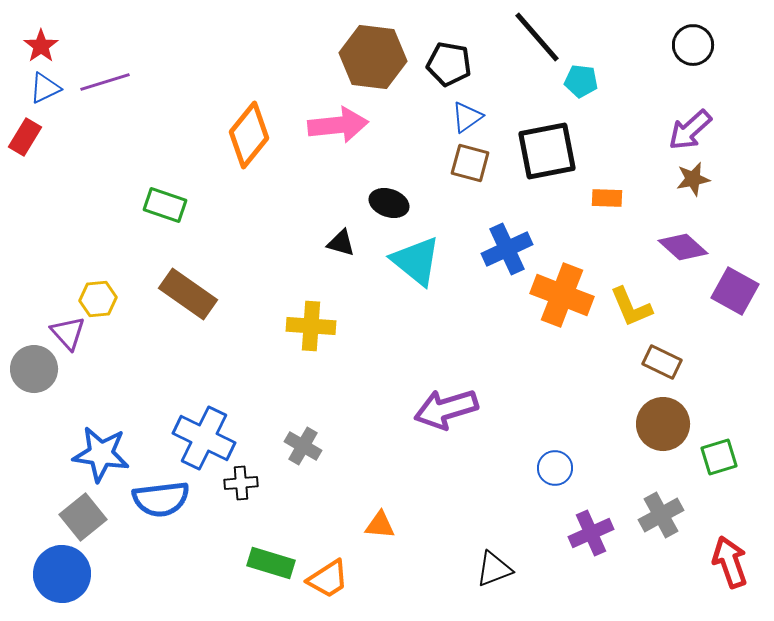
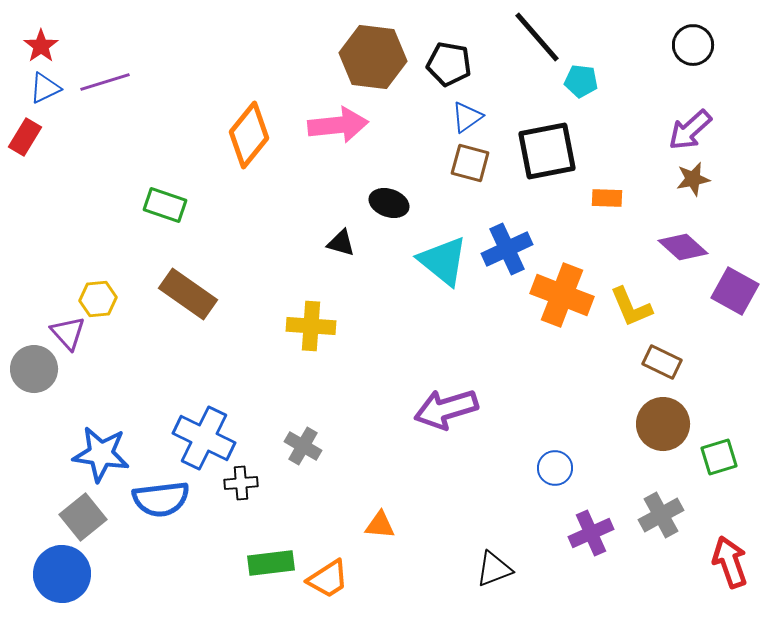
cyan triangle at (416, 261): moved 27 px right
green rectangle at (271, 563): rotated 24 degrees counterclockwise
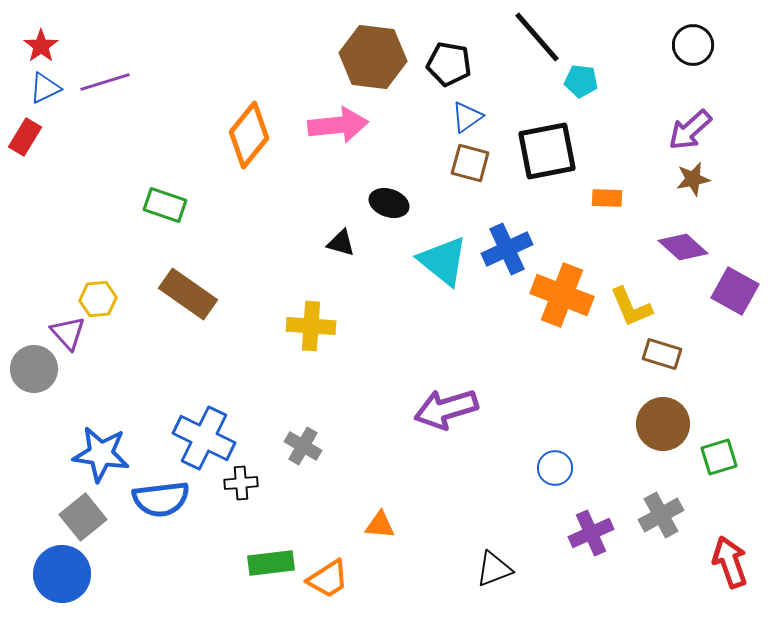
brown rectangle at (662, 362): moved 8 px up; rotated 9 degrees counterclockwise
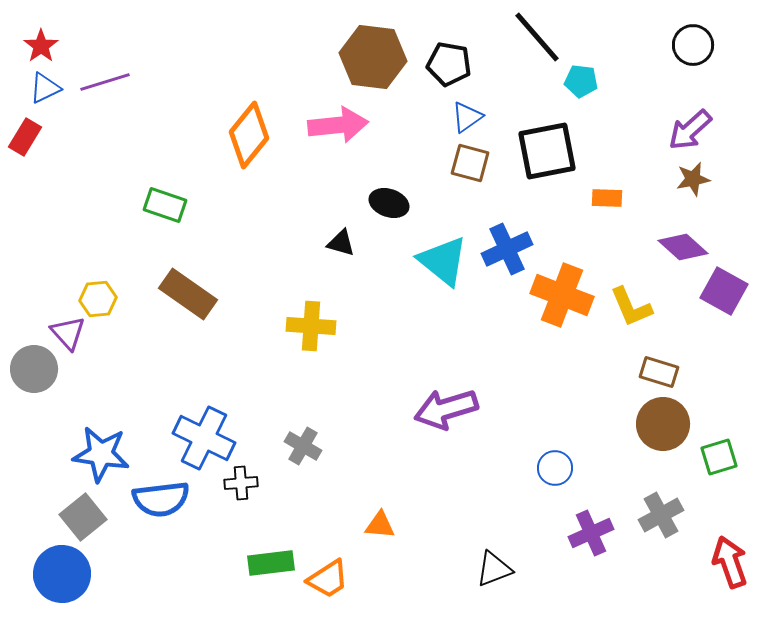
purple square at (735, 291): moved 11 px left
brown rectangle at (662, 354): moved 3 px left, 18 px down
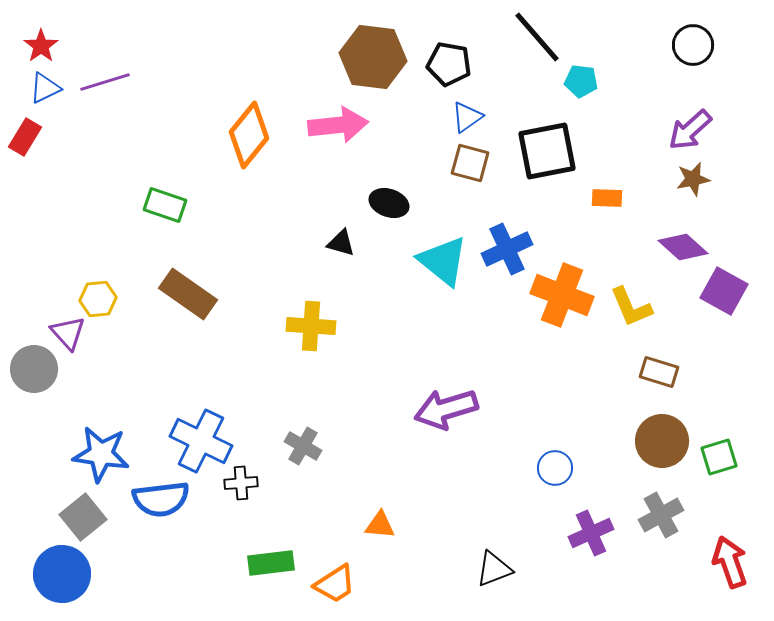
brown circle at (663, 424): moved 1 px left, 17 px down
blue cross at (204, 438): moved 3 px left, 3 px down
orange trapezoid at (328, 579): moved 7 px right, 5 px down
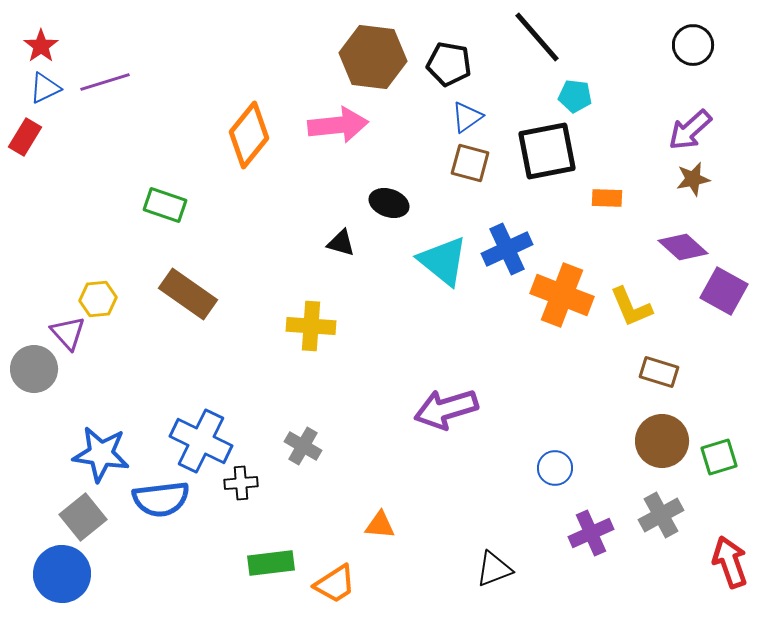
cyan pentagon at (581, 81): moved 6 px left, 15 px down
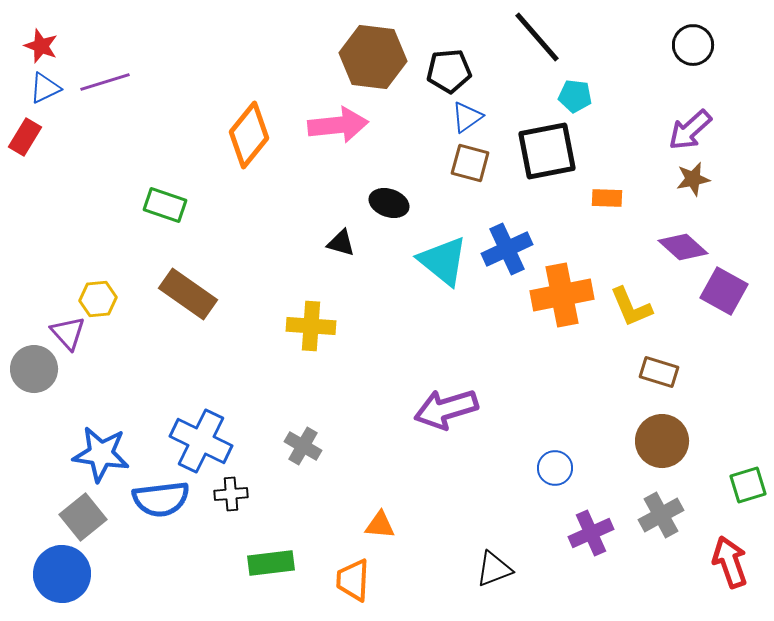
red star at (41, 46): rotated 16 degrees counterclockwise
black pentagon at (449, 64): moved 7 px down; rotated 15 degrees counterclockwise
orange cross at (562, 295): rotated 32 degrees counterclockwise
green square at (719, 457): moved 29 px right, 28 px down
black cross at (241, 483): moved 10 px left, 11 px down
orange trapezoid at (335, 584): moved 18 px right, 4 px up; rotated 126 degrees clockwise
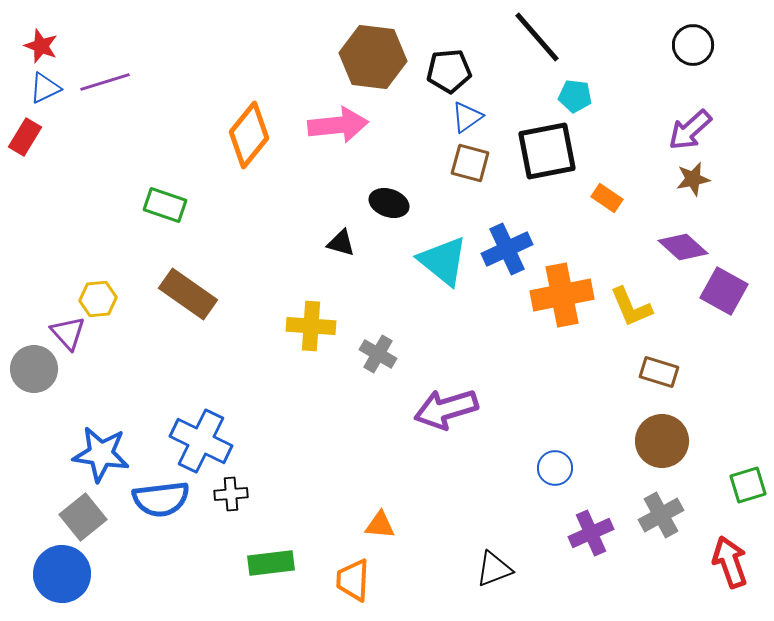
orange rectangle at (607, 198): rotated 32 degrees clockwise
gray cross at (303, 446): moved 75 px right, 92 px up
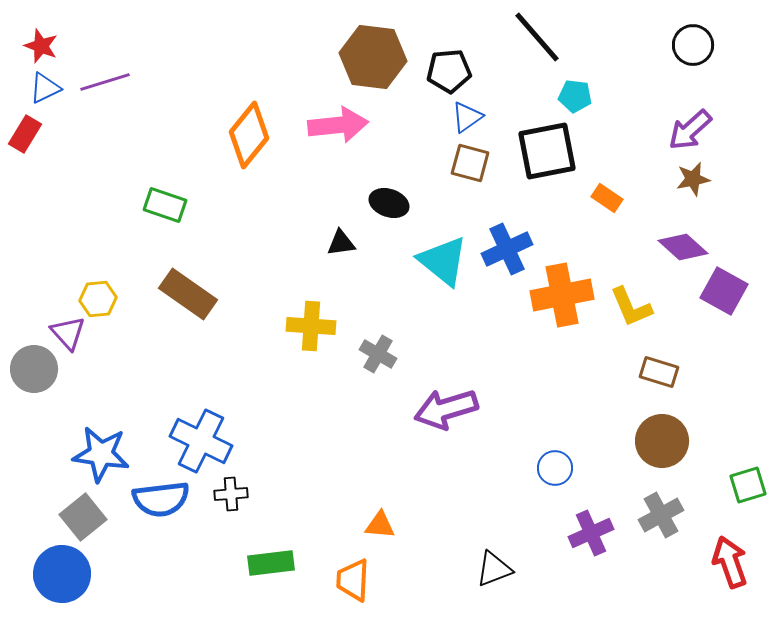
red rectangle at (25, 137): moved 3 px up
black triangle at (341, 243): rotated 24 degrees counterclockwise
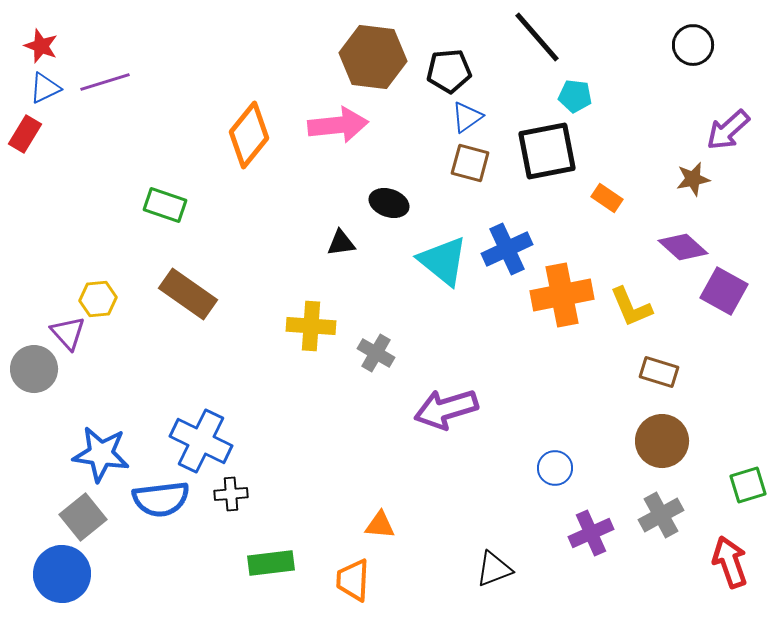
purple arrow at (690, 130): moved 38 px right
gray cross at (378, 354): moved 2 px left, 1 px up
